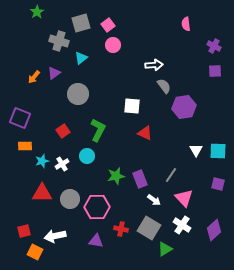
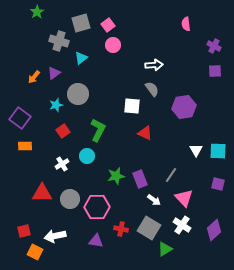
gray semicircle at (164, 86): moved 12 px left, 3 px down
purple square at (20, 118): rotated 15 degrees clockwise
cyan star at (42, 161): moved 14 px right, 56 px up
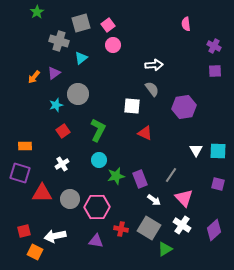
purple square at (20, 118): moved 55 px down; rotated 20 degrees counterclockwise
cyan circle at (87, 156): moved 12 px right, 4 px down
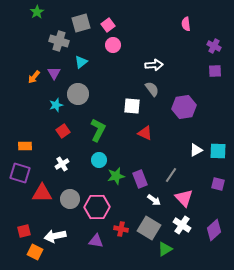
cyan triangle at (81, 58): moved 4 px down
purple triangle at (54, 73): rotated 24 degrees counterclockwise
white triangle at (196, 150): rotated 32 degrees clockwise
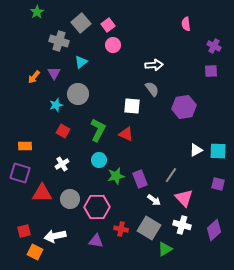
gray square at (81, 23): rotated 24 degrees counterclockwise
purple square at (215, 71): moved 4 px left
red square at (63, 131): rotated 24 degrees counterclockwise
red triangle at (145, 133): moved 19 px left, 1 px down
white cross at (182, 225): rotated 18 degrees counterclockwise
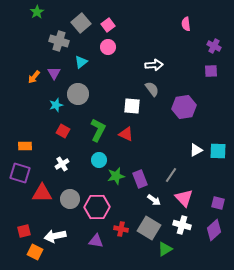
pink circle at (113, 45): moved 5 px left, 2 px down
purple square at (218, 184): moved 19 px down
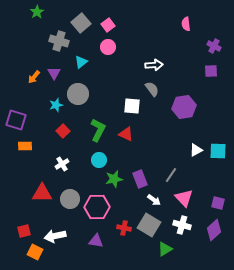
red square at (63, 131): rotated 16 degrees clockwise
purple square at (20, 173): moved 4 px left, 53 px up
green star at (116, 176): moved 2 px left, 3 px down
gray square at (149, 228): moved 3 px up
red cross at (121, 229): moved 3 px right, 1 px up
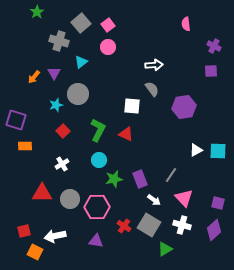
red cross at (124, 228): moved 2 px up; rotated 24 degrees clockwise
